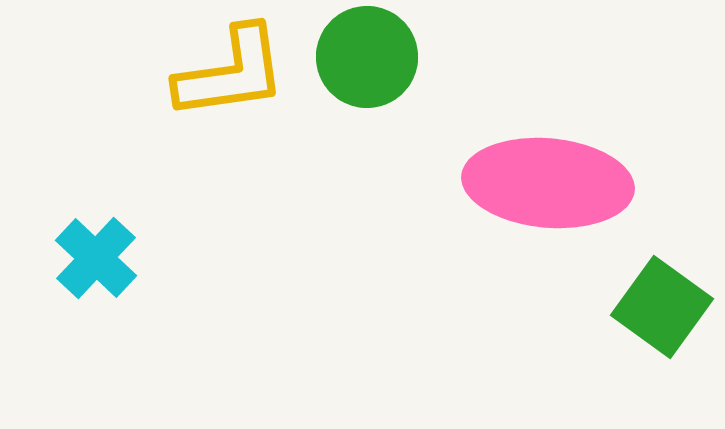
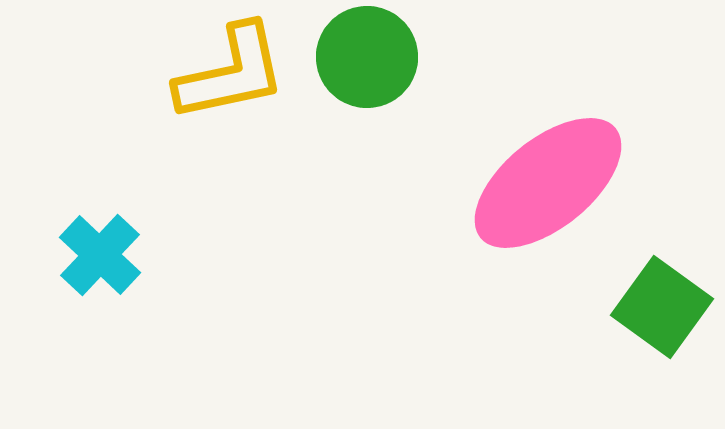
yellow L-shape: rotated 4 degrees counterclockwise
pink ellipse: rotated 44 degrees counterclockwise
cyan cross: moved 4 px right, 3 px up
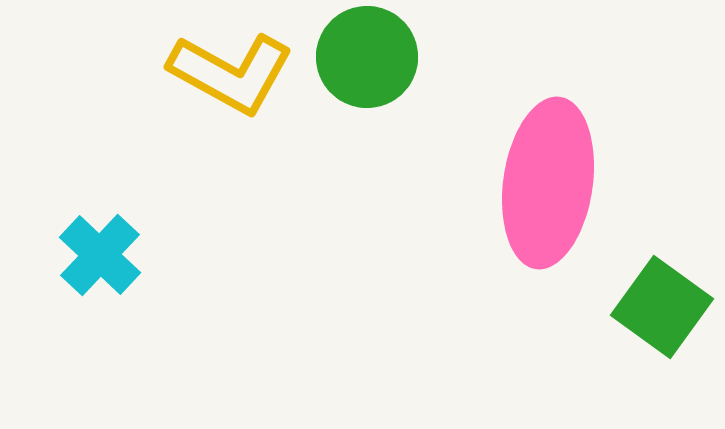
yellow L-shape: rotated 41 degrees clockwise
pink ellipse: rotated 43 degrees counterclockwise
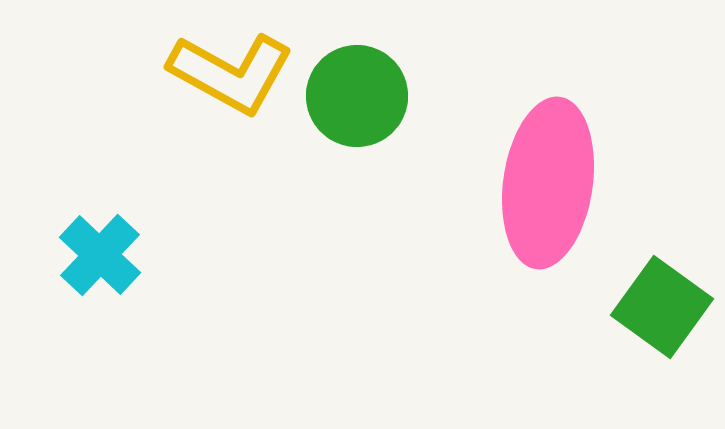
green circle: moved 10 px left, 39 px down
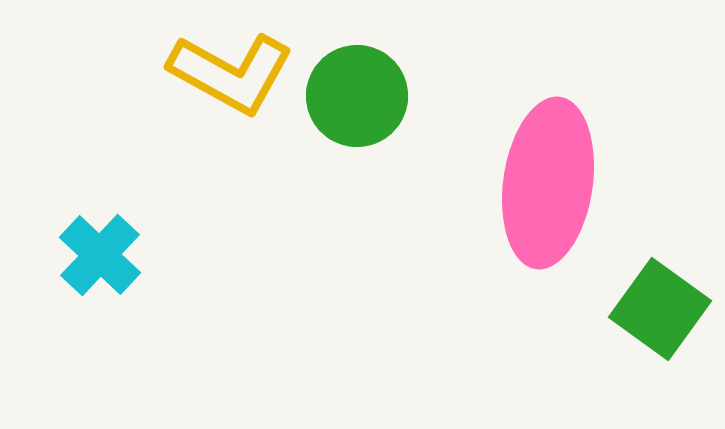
green square: moved 2 px left, 2 px down
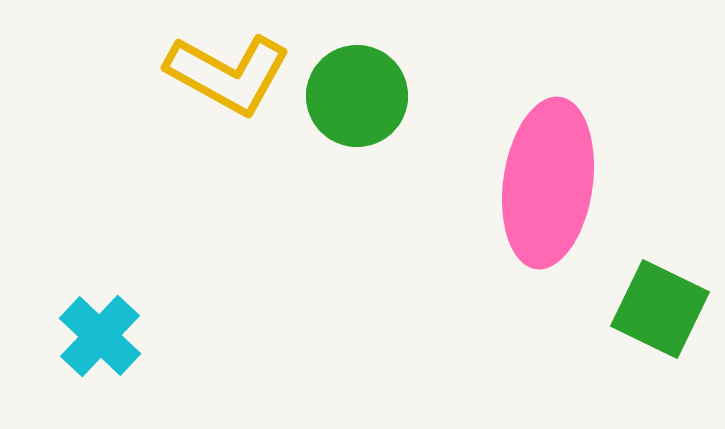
yellow L-shape: moved 3 px left, 1 px down
cyan cross: moved 81 px down
green square: rotated 10 degrees counterclockwise
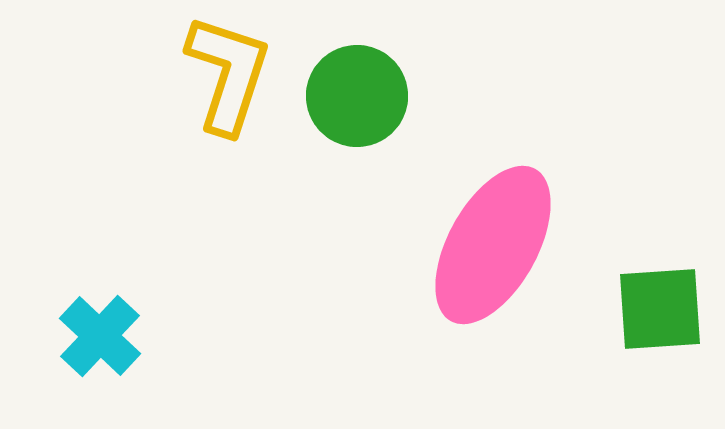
yellow L-shape: rotated 101 degrees counterclockwise
pink ellipse: moved 55 px left, 62 px down; rotated 21 degrees clockwise
green square: rotated 30 degrees counterclockwise
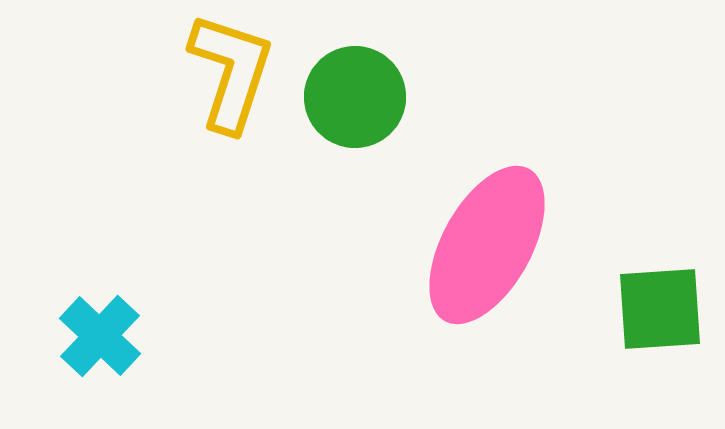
yellow L-shape: moved 3 px right, 2 px up
green circle: moved 2 px left, 1 px down
pink ellipse: moved 6 px left
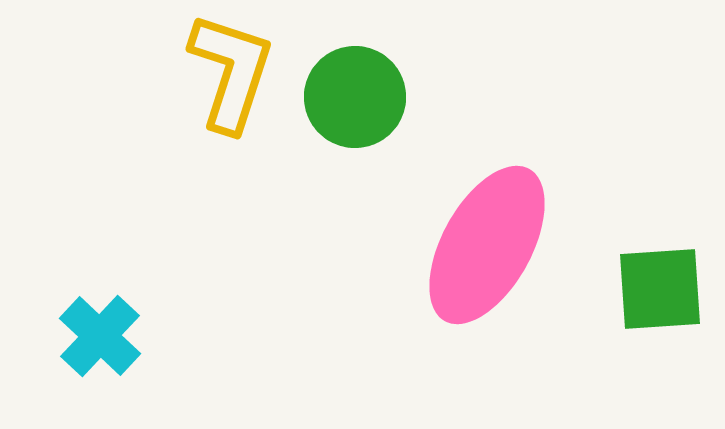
green square: moved 20 px up
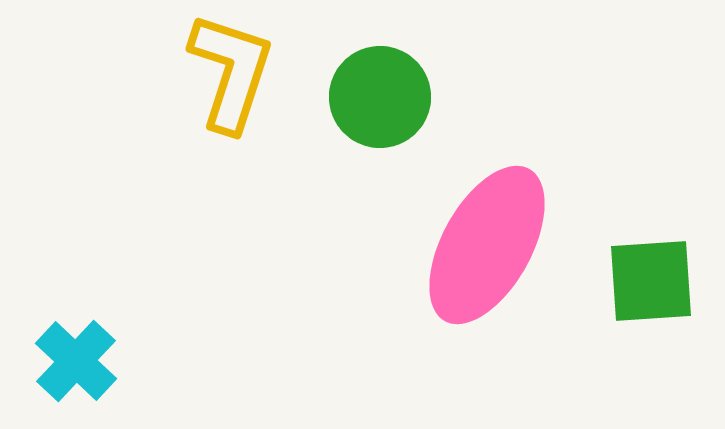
green circle: moved 25 px right
green square: moved 9 px left, 8 px up
cyan cross: moved 24 px left, 25 px down
